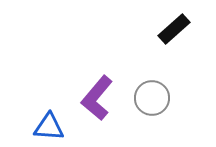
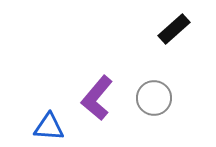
gray circle: moved 2 px right
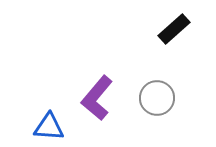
gray circle: moved 3 px right
